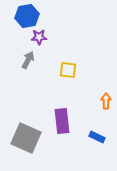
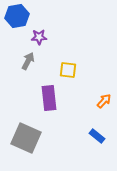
blue hexagon: moved 10 px left
gray arrow: moved 1 px down
orange arrow: moved 2 px left; rotated 42 degrees clockwise
purple rectangle: moved 13 px left, 23 px up
blue rectangle: moved 1 px up; rotated 14 degrees clockwise
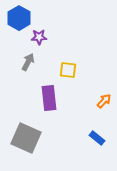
blue hexagon: moved 2 px right, 2 px down; rotated 20 degrees counterclockwise
gray arrow: moved 1 px down
blue rectangle: moved 2 px down
